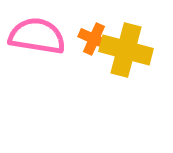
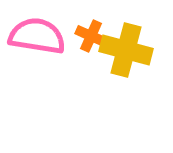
orange cross: moved 3 px left, 3 px up
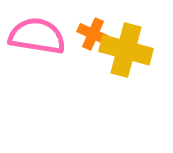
orange cross: moved 2 px right, 2 px up
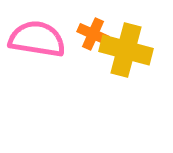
pink semicircle: moved 3 px down
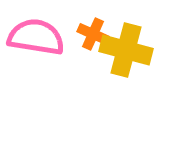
pink semicircle: moved 1 px left, 2 px up
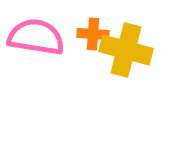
orange cross: rotated 20 degrees counterclockwise
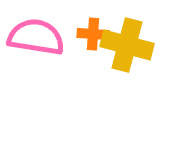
yellow cross: moved 1 px right, 5 px up
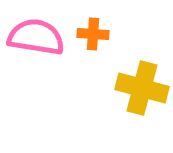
yellow cross: moved 15 px right, 43 px down
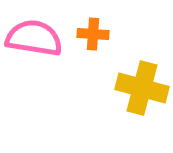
pink semicircle: moved 2 px left, 1 px down
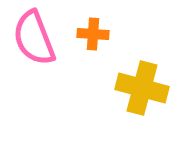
pink semicircle: rotated 120 degrees counterclockwise
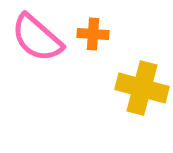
pink semicircle: moved 3 px right; rotated 28 degrees counterclockwise
